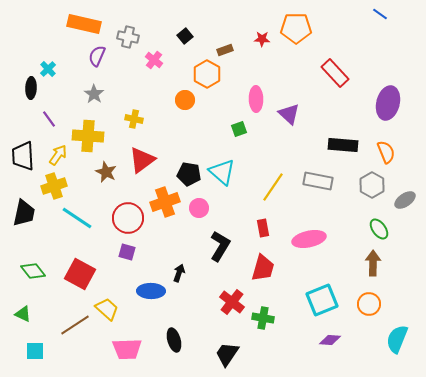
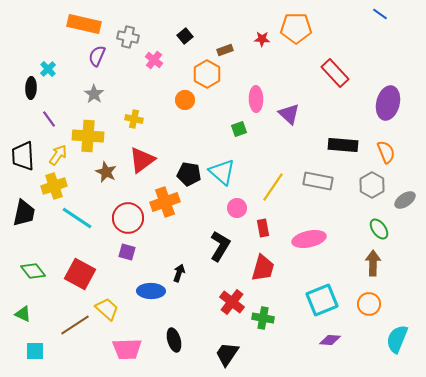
pink circle at (199, 208): moved 38 px right
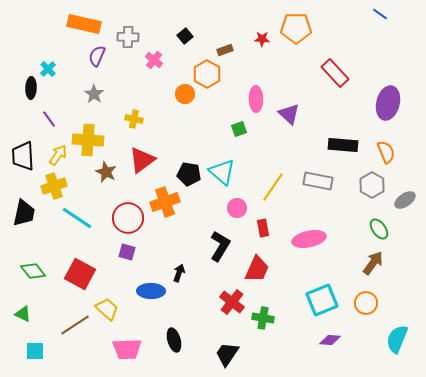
gray cross at (128, 37): rotated 10 degrees counterclockwise
orange circle at (185, 100): moved 6 px up
yellow cross at (88, 136): moved 4 px down
brown arrow at (373, 263): rotated 35 degrees clockwise
red trapezoid at (263, 268): moved 6 px left, 1 px down; rotated 8 degrees clockwise
orange circle at (369, 304): moved 3 px left, 1 px up
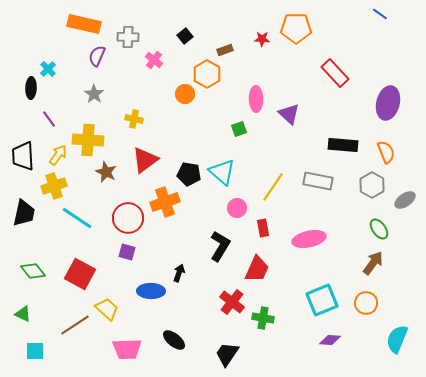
red triangle at (142, 160): moved 3 px right
black ellipse at (174, 340): rotated 35 degrees counterclockwise
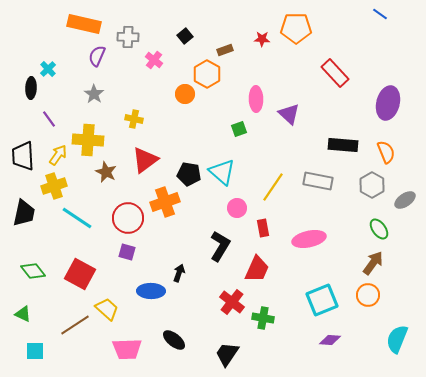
orange circle at (366, 303): moved 2 px right, 8 px up
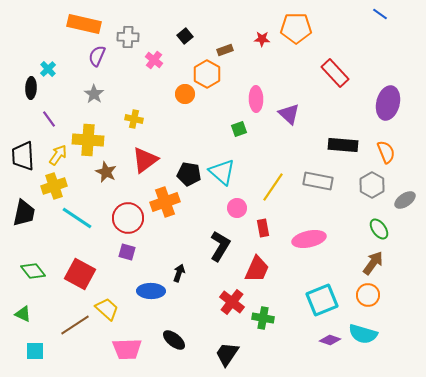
cyan semicircle at (397, 339): moved 34 px left, 5 px up; rotated 96 degrees counterclockwise
purple diamond at (330, 340): rotated 15 degrees clockwise
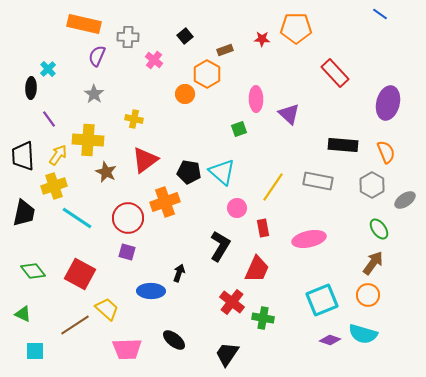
black pentagon at (189, 174): moved 2 px up
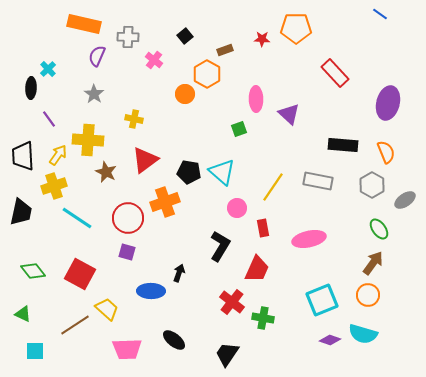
black trapezoid at (24, 213): moved 3 px left, 1 px up
